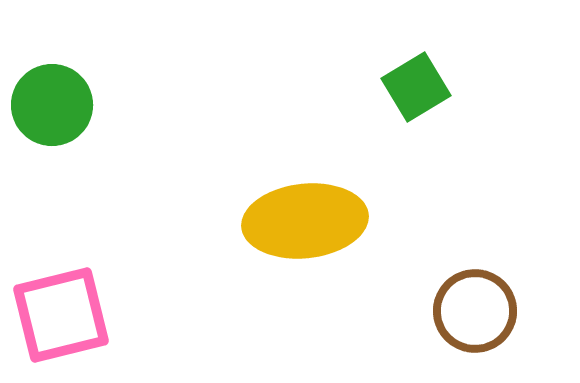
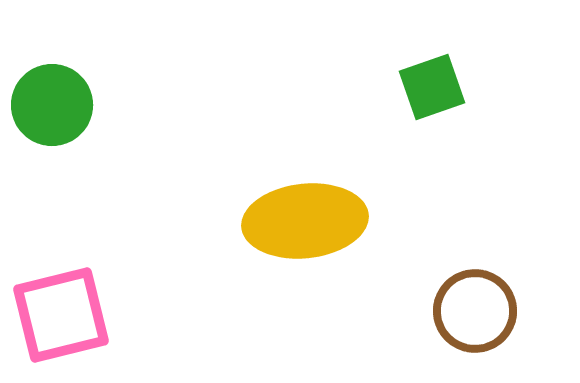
green square: moved 16 px right; rotated 12 degrees clockwise
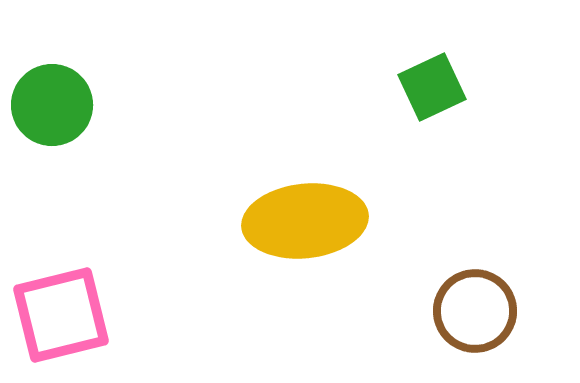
green square: rotated 6 degrees counterclockwise
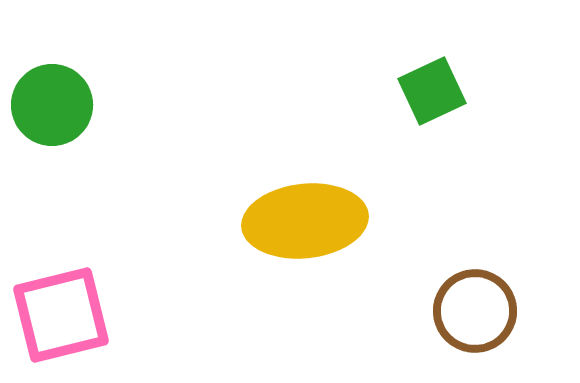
green square: moved 4 px down
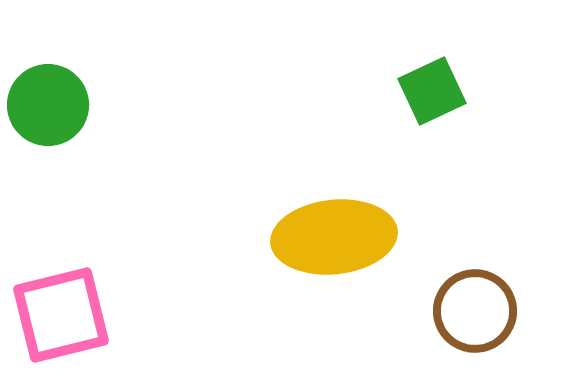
green circle: moved 4 px left
yellow ellipse: moved 29 px right, 16 px down
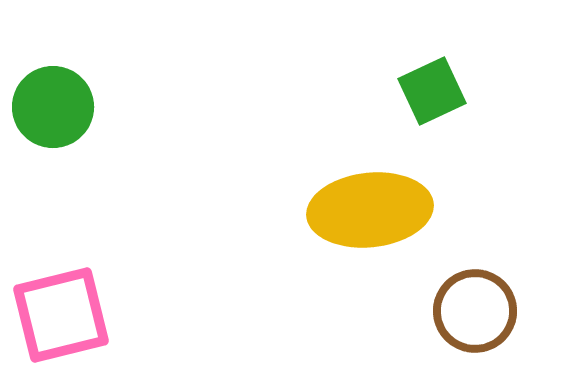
green circle: moved 5 px right, 2 px down
yellow ellipse: moved 36 px right, 27 px up
